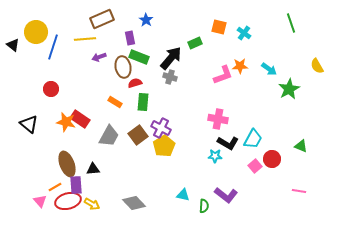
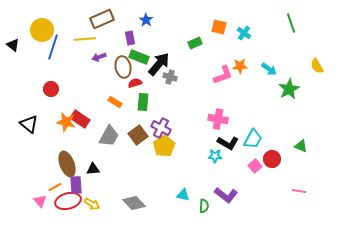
yellow circle at (36, 32): moved 6 px right, 2 px up
black arrow at (171, 58): moved 12 px left, 6 px down
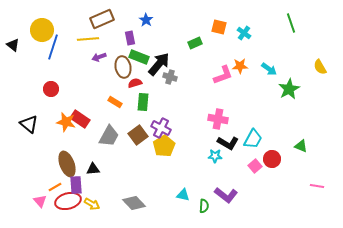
yellow line at (85, 39): moved 3 px right
yellow semicircle at (317, 66): moved 3 px right, 1 px down
pink line at (299, 191): moved 18 px right, 5 px up
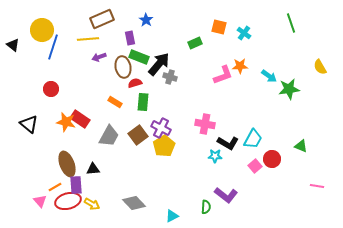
cyan arrow at (269, 69): moved 7 px down
green star at (289, 89): rotated 20 degrees clockwise
pink cross at (218, 119): moved 13 px left, 5 px down
cyan triangle at (183, 195): moved 11 px left, 21 px down; rotated 40 degrees counterclockwise
green semicircle at (204, 206): moved 2 px right, 1 px down
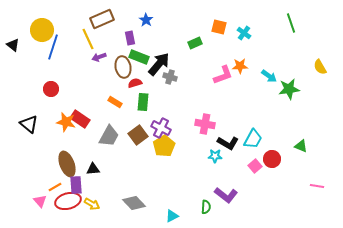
yellow line at (88, 39): rotated 70 degrees clockwise
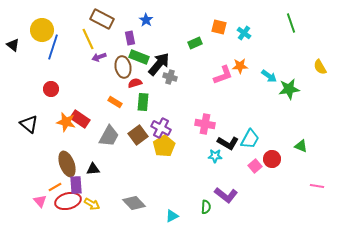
brown rectangle at (102, 19): rotated 50 degrees clockwise
cyan trapezoid at (253, 139): moved 3 px left
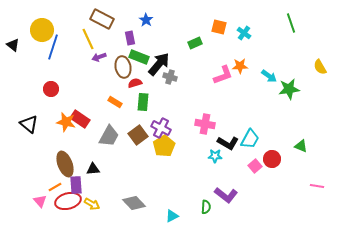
brown ellipse at (67, 164): moved 2 px left
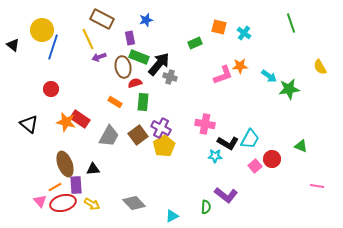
blue star at (146, 20): rotated 24 degrees clockwise
red ellipse at (68, 201): moved 5 px left, 2 px down
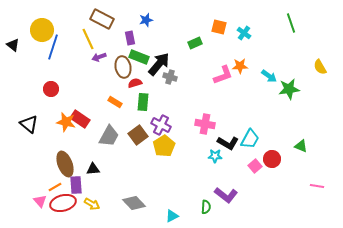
purple cross at (161, 128): moved 3 px up
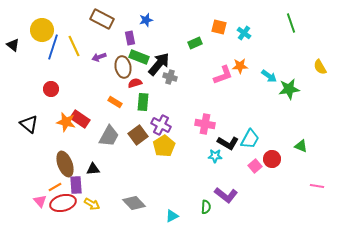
yellow line at (88, 39): moved 14 px left, 7 px down
